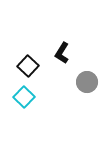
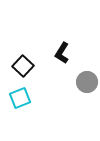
black square: moved 5 px left
cyan square: moved 4 px left, 1 px down; rotated 25 degrees clockwise
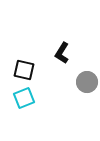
black square: moved 1 px right, 4 px down; rotated 30 degrees counterclockwise
cyan square: moved 4 px right
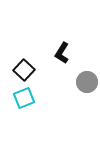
black square: rotated 30 degrees clockwise
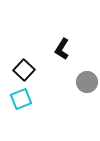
black L-shape: moved 4 px up
cyan square: moved 3 px left, 1 px down
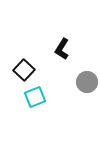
cyan square: moved 14 px right, 2 px up
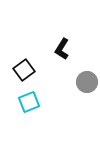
black square: rotated 10 degrees clockwise
cyan square: moved 6 px left, 5 px down
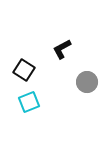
black L-shape: rotated 30 degrees clockwise
black square: rotated 20 degrees counterclockwise
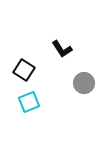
black L-shape: rotated 95 degrees counterclockwise
gray circle: moved 3 px left, 1 px down
